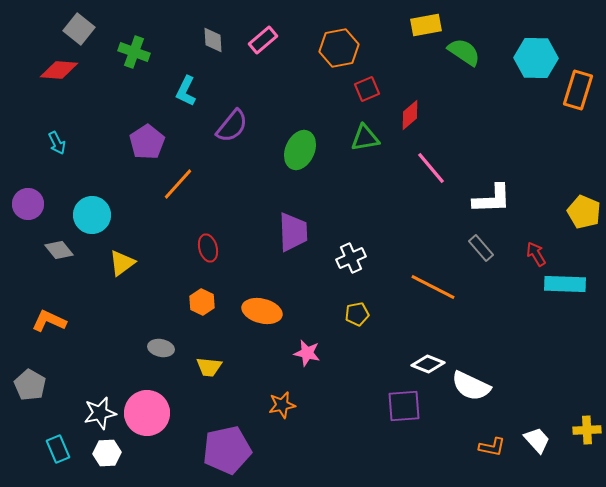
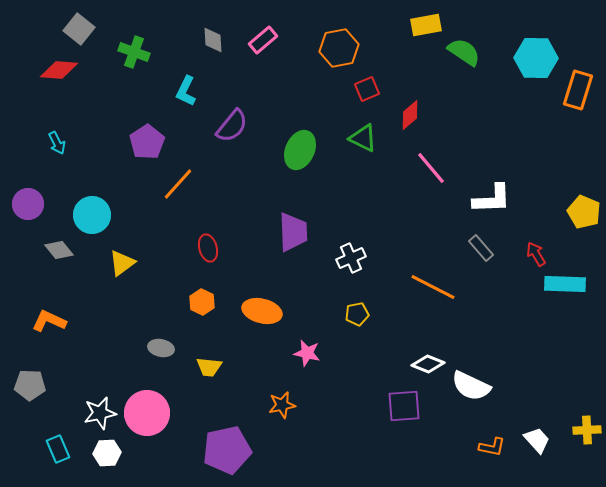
green triangle at (365, 138): moved 2 px left; rotated 36 degrees clockwise
gray pentagon at (30, 385): rotated 28 degrees counterclockwise
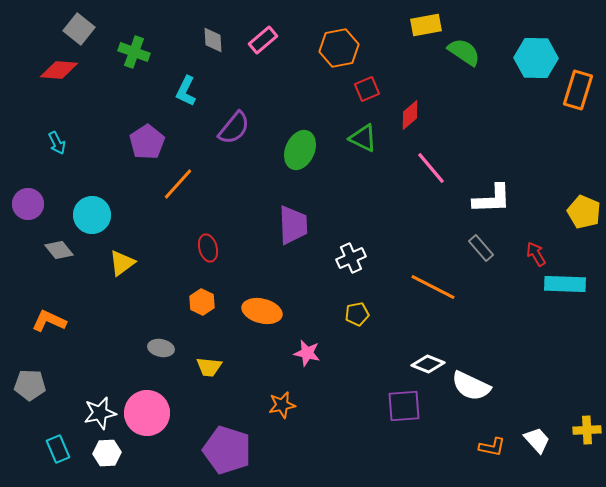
purple semicircle at (232, 126): moved 2 px right, 2 px down
purple trapezoid at (293, 232): moved 7 px up
purple pentagon at (227, 450): rotated 30 degrees clockwise
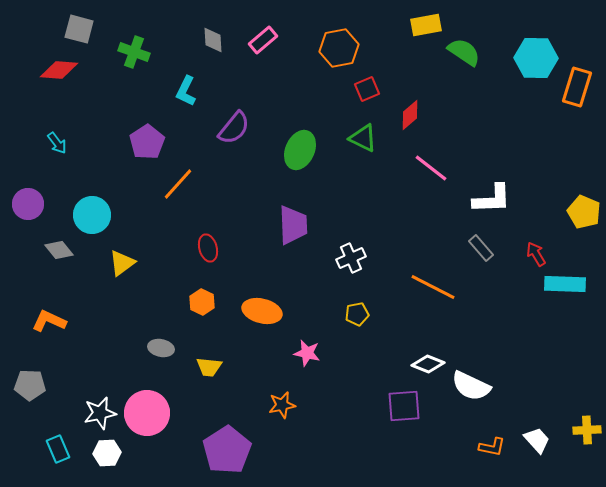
gray square at (79, 29): rotated 24 degrees counterclockwise
orange rectangle at (578, 90): moved 1 px left, 3 px up
cyan arrow at (57, 143): rotated 10 degrees counterclockwise
pink line at (431, 168): rotated 12 degrees counterclockwise
purple pentagon at (227, 450): rotated 21 degrees clockwise
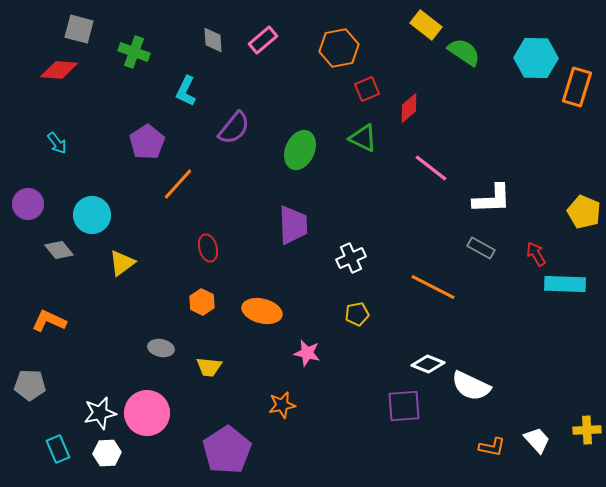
yellow rectangle at (426, 25): rotated 48 degrees clockwise
red diamond at (410, 115): moved 1 px left, 7 px up
gray rectangle at (481, 248): rotated 20 degrees counterclockwise
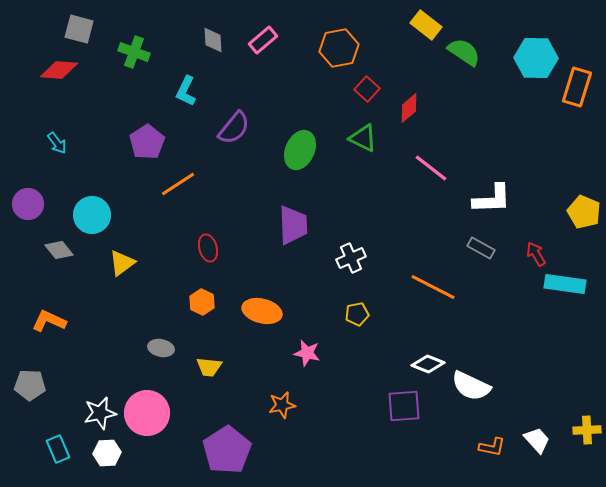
red square at (367, 89): rotated 25 degrees counterclockwise
orange line at (178, 184): rotated 15 degrees clockwise
cyan rectangle at (565, 284): rotated 6 degrees clockwise
